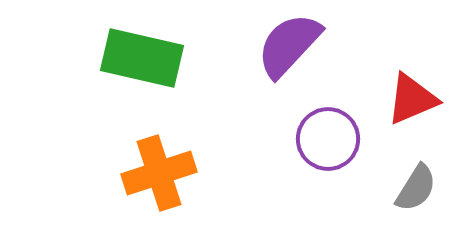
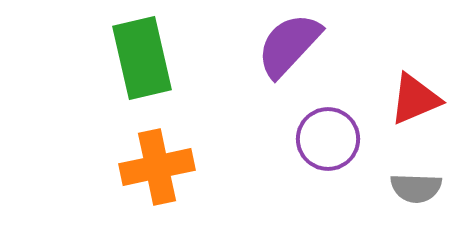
green rectangle: rotated 64 degrees clockwise
red triangle: moved 3 px right
orange cross: moved 2 px left, 6 px up; rotated 6 degrees clockwise
gray semicircle: rotated 60 degrees clockwise
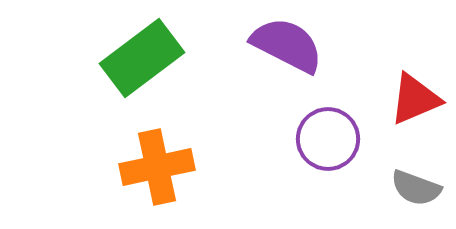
purple semicircle: moved 2 px left; rotated 74 degrees clockwise
green rectangle: rotated 66 degrees clockwise
gray semicircle: rotated 18 degrees clockwise
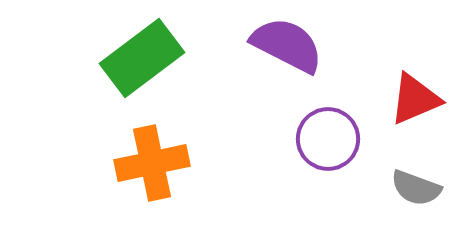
orange cross: moved 5 px left, 4 px up
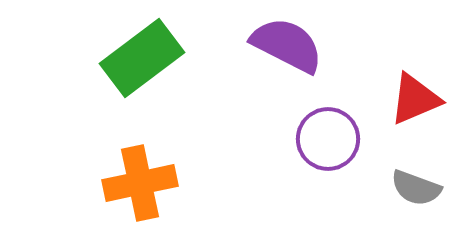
orange cross: moved 12 px left, 20 px down
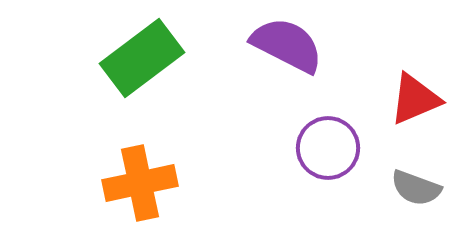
purple circle: moved 9 px down
